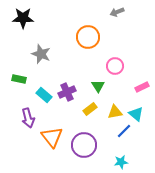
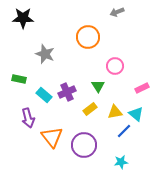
gray star: moved 4 px right
pink rectangle: moved 1 px down
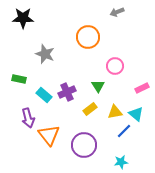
orange triangle: moved 3 px left, 2 px up
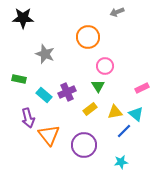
pink circle: moved 10 px left
